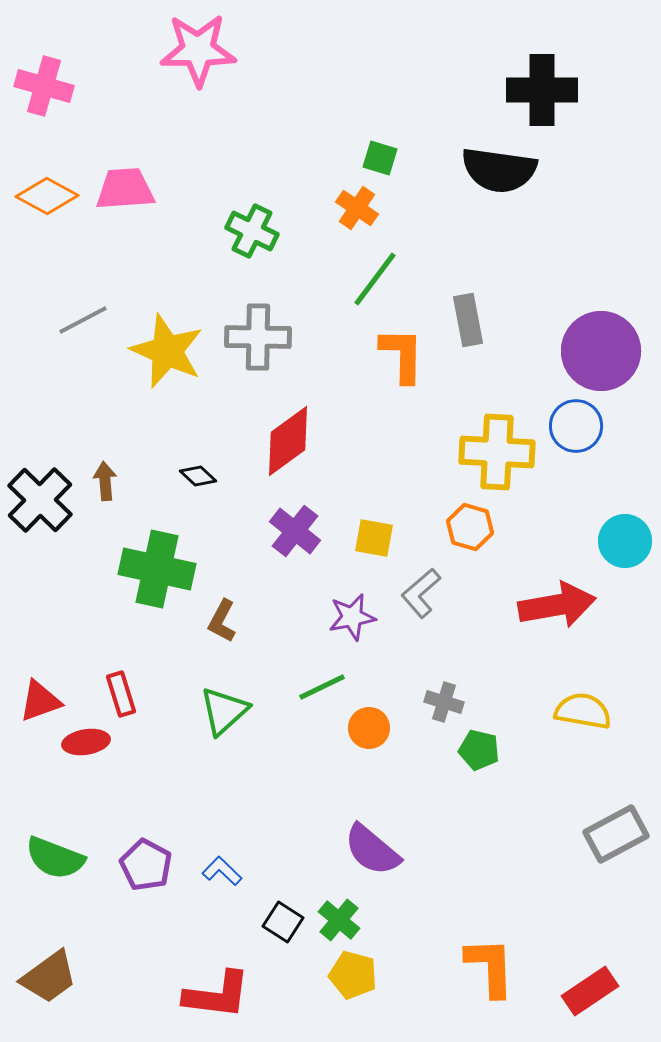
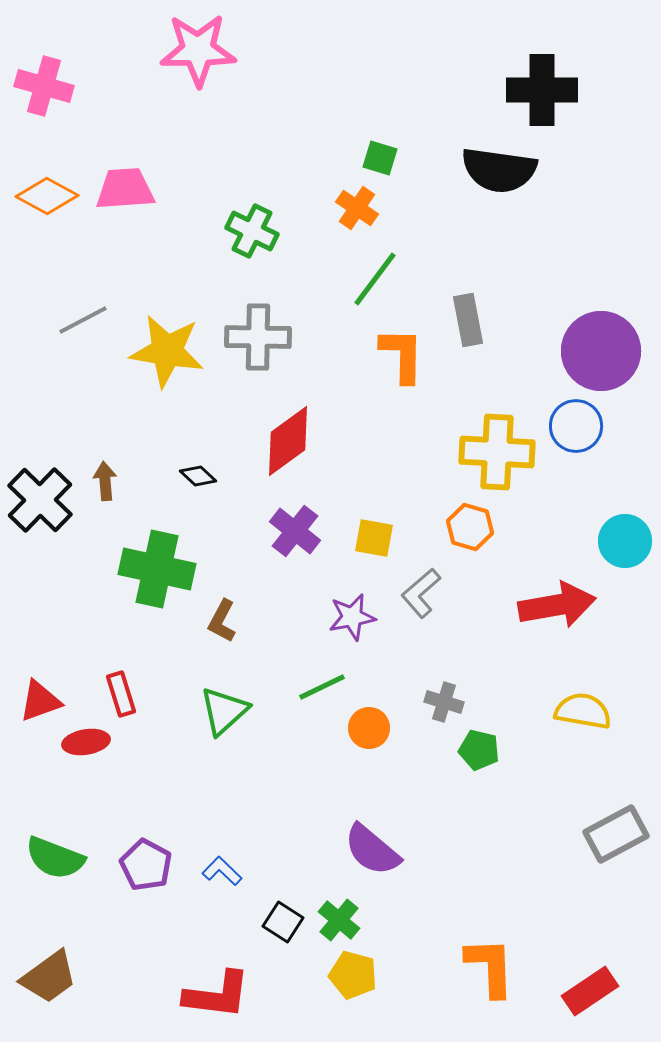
yellow star at (167, 351): rotated 14 degrees counterclockwise
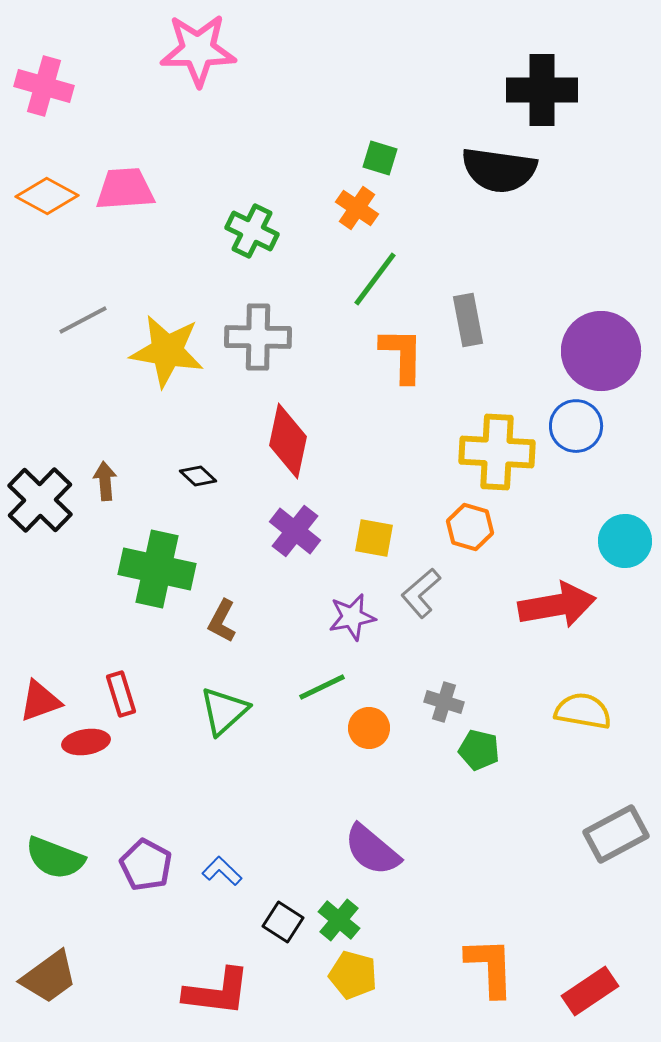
red diamond at (288, 441): rotated 42 degrees counterclockwise
red L-shape at (217, 995): moved 3 px up
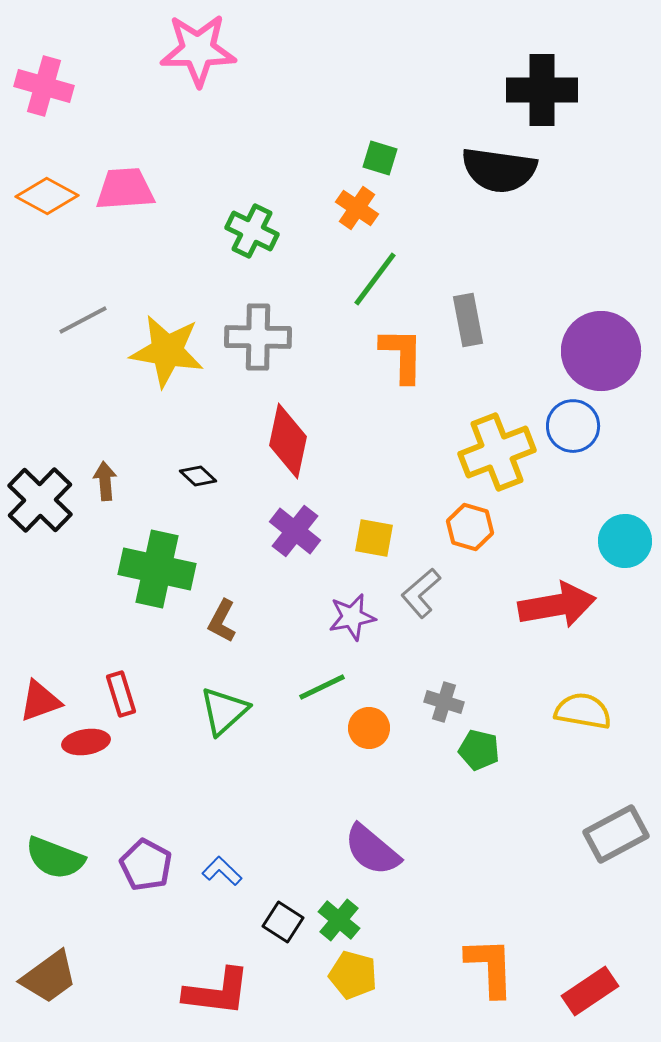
blue circle at (576, 426): moved 3 px left
yellow cross at (497, 452): rotated 24 degrees counterclockwise
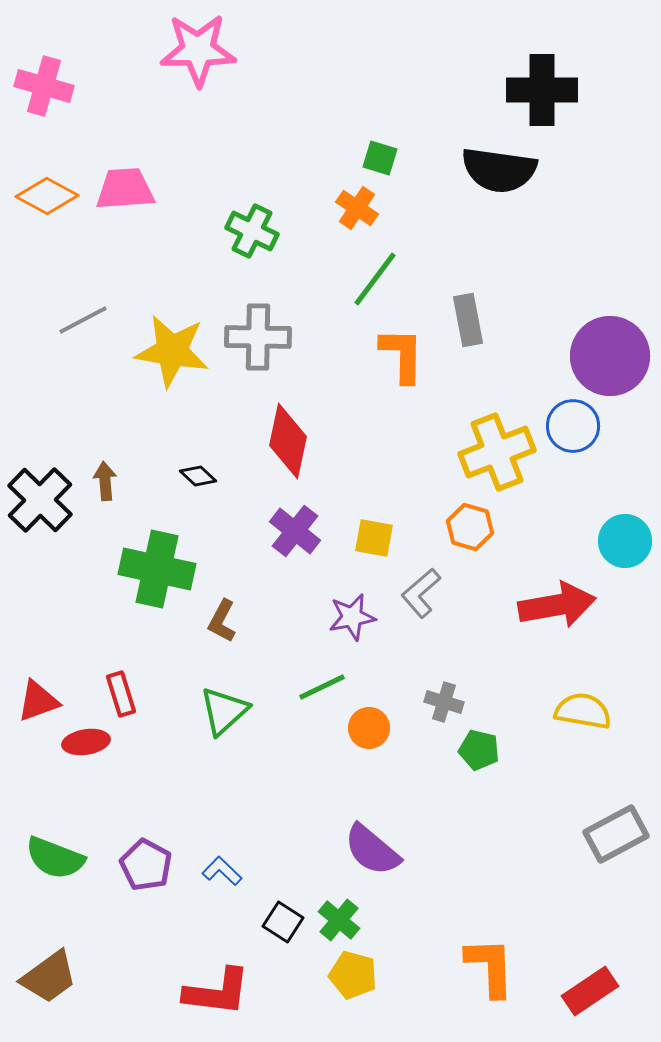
yellow star at (167, 351): moved 5 px right
purple circle at (601, 351): moved 9 px right, 5 px down
red triangle at (40, 701): moved 2 px left
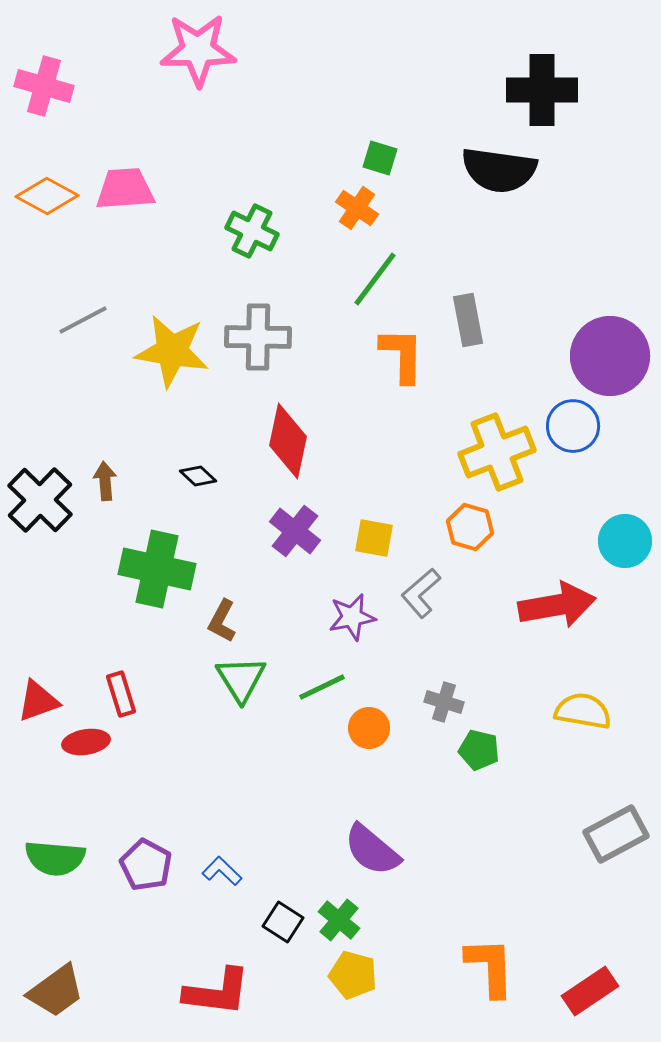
green triangle at (224, 711): moved 17 px right, 32 px up; rotated 20 degrees counterclockwise
green semicircle at (55, 858): rotated 16 degrees counterclockwise
brown trapezoid at (49, 977): moved 7 px right, 14 px down
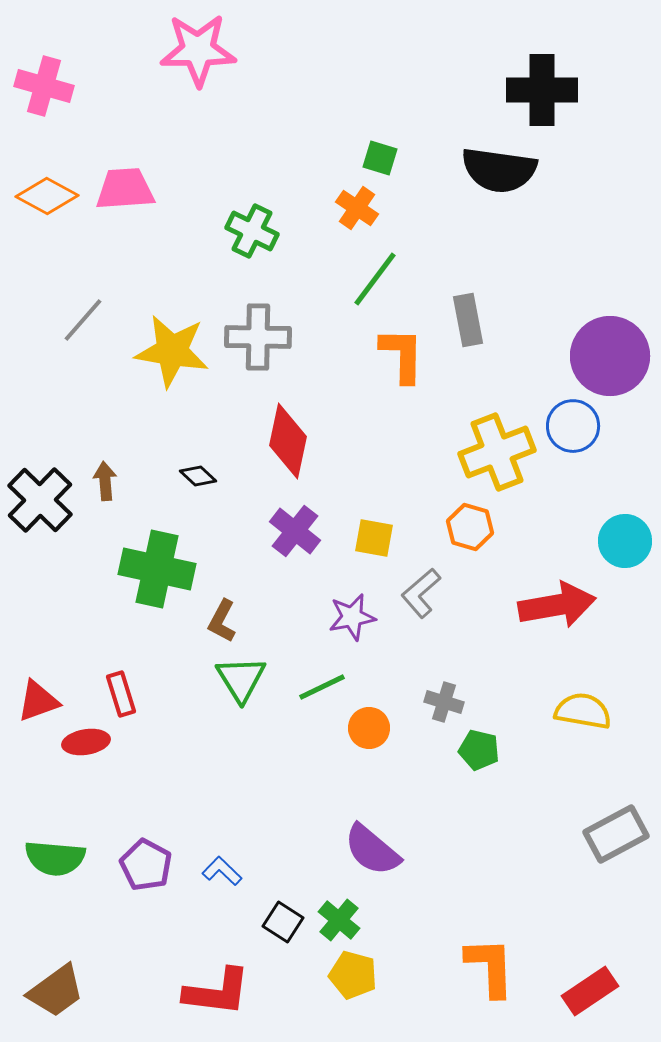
gray line at (83, 320): rotated 21 degrees counterclockwise
